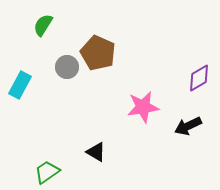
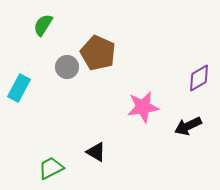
cyan rectangle: moved 1 px left, 3 px down
green trapezoid: moved 4 px right, 4 px up; rotated 8 degrees clockwise
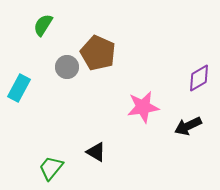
green trapezoid: rotated 24 degrees counterclockwise
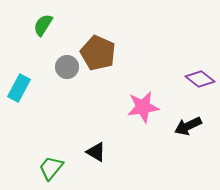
purple diamond: moved 1 px right, 1 px down; rotated 68 degrees clockwise
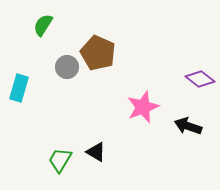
cyan rectangle: rotated 12 degrees counterclockwise
pink star: rotated 12 degrees counterclockwise
black arrow: rotated 44 degrees clockwise
green trapezoid: moved 9 px right, 8 px up; rotated 8 degrees counterclockwise
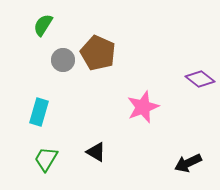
gray circle: moved 4 px left, 7 px up
cyan rectangle: moved 20 px right, 24 px down
black arrow: moved 37 px down; rotated 44 degrees counterclockwise
green trapezoid: moved 14 px left, 1 px up
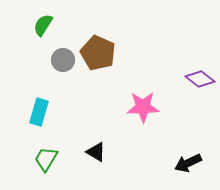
pink star: rotated 20 degrees clockwise
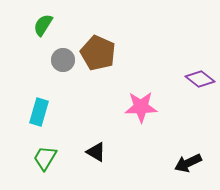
pink star: moved 2 px left
green trapezoid: moved 1 px left, 1 px up
